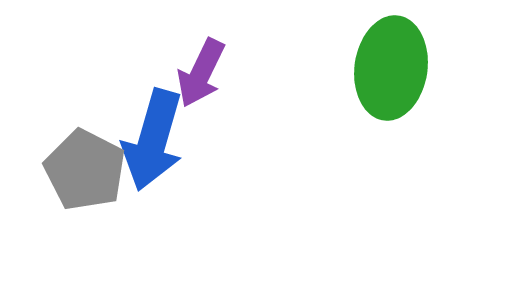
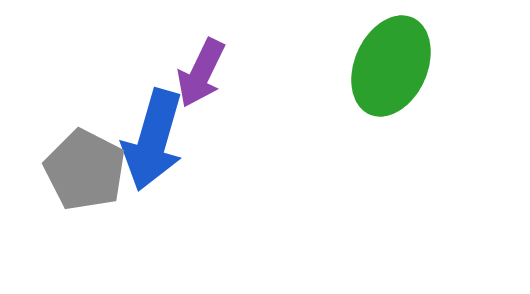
green ellipse: moved 2 px up; rotated 16 degrees clockwise
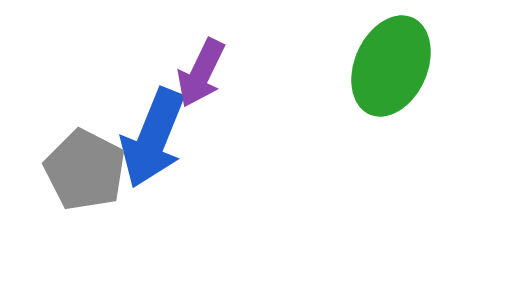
blue arrow: moved 2 px up; rotated 6 degrees clockwise
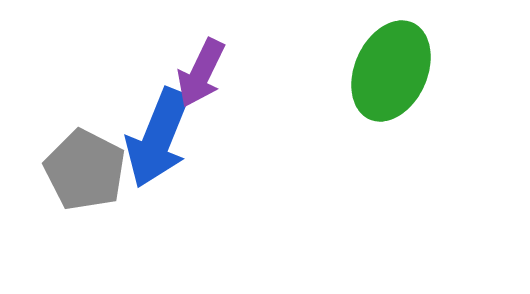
green ellipse: moved 5 px down
blue arrow: moved 5 px right
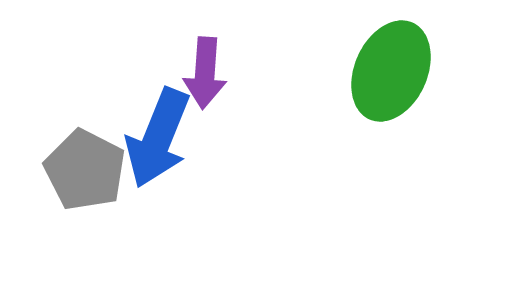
purple arrow: moved 4 px right; rotated 22 degrees counterclockwise
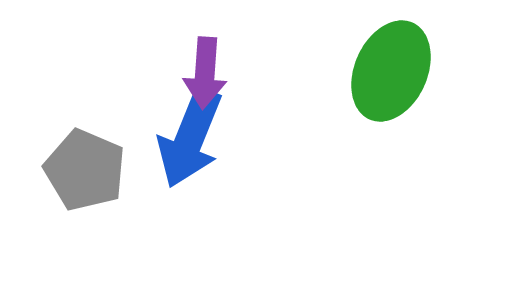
blue arrow: moved 32 px right
gray pentagon: rotated 4 degrees counterclockwise
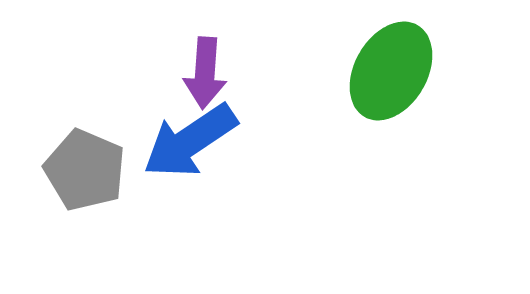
green ellipse: rotated 6 degrees clockwise
blue arrow: moved 3 px down; rotated 34 degrees clockwise
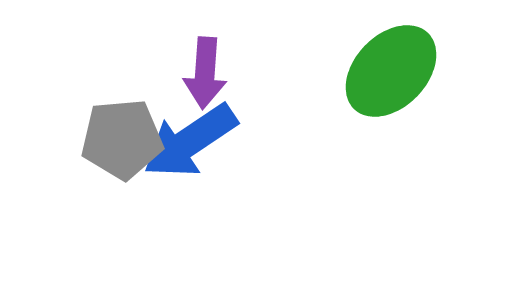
green ellipse: rotated 14 degrees clockwise
gray pentagon: moved 37 px right, 31 px up; rotated 28 degrees counterclockwise
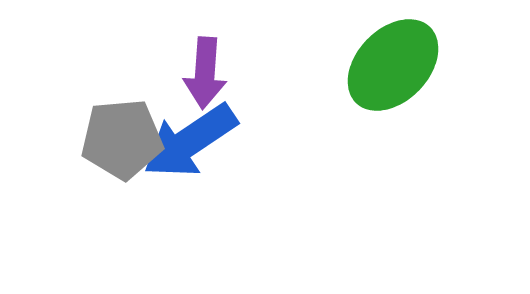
green ellipse: moved 2 px right, 6 px up
